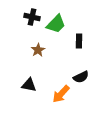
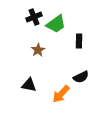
black cross: moved 2 px right; rotated 35 degrees counterclockwise
green trapezoid: rotated 10 degrees clockwise
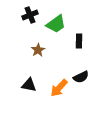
black cross: moved 4 px left, 2 px up
orange arrow: moved 2 px left, 6 px up
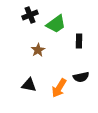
black semicircle: rotated 14 degrees clockwise
orange arrow: rotated 12 degrees counterclockwise
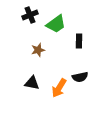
brown star: rotated 16 degrees clockwise
black semicircle: moved 1 px left
black triangle: moved 3 px right, 2 px up
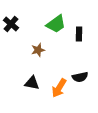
black cross: moved 19 px left, 9 px down; rotated 28 degrees counterclockwise
black rectangle: moved 7 px up
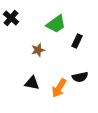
black cross: moved 6 px up
black rectangle: moved 2 px left, 7 px down; rotated 24 degrees clockwise
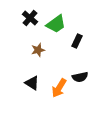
black cross: moved 19 px right
black triangle: rotated 21 degrees clockwise
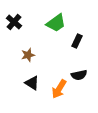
black cross: moved 16 px left, 4 px down
green trapezoid: moved 1 px up
brown star: moved 10 px left, 5 px down
black semicircle: moved 1 px left, 2 px up
orange arrow: moved 1 px down
